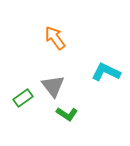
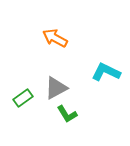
orange arrow: rotated 25 degrees counterclockwise
gray triangle: moved 3 px right, 2 px down; rotated 40 degrees clockwise
green L-shape: rotated 25 degrees clockwise
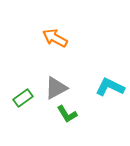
cyan L-shape: moved 4 px right, 15 px down
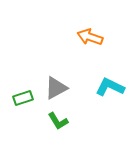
orange arrow: moved 35 px right, 1 px up; rotated 10 degrees counterclockwise
green rectangle: rotated 18 degrees clockwise
green L-shape: moved 9 px left, 7 px down
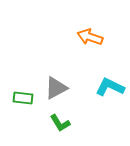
green rectangle: rotated 24 degrees clockwise
green L-shape: moved 2 px right, 2 px down
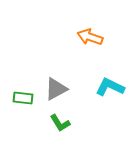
gray triangle: moved 1 px down
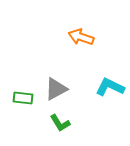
orange arrow: moved 9 px left
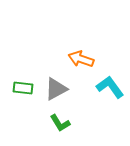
orange arrow: moved 22 px down
cyan L-shape: rotated 28 degrees clockwise
green rectangle: moved 10 px up
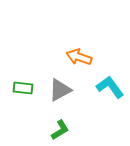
orange arrow: moved 2 px left, 2 px up
gray triangle: moved 4 px right, 1 px down
green L-shape: moved 7 px down; rotated 90 degrees counterclockwise
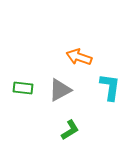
cyan L-shape: rotated 44 degrees clockwise
green L-shape: moved 10 px right
